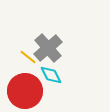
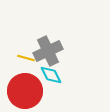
gray cross: moved 3 px down; rotated 16 degrees clockwise
yellow line: moved 2 px left, 1 px down; rotated 24 degrees counterclockwise
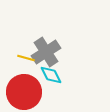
gray cross: moved 2 px left, 1 px down; rotated 8 degrees counterclockwise
red circle: moved 1 px left, 1 px down
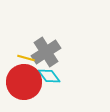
cyan diamond: moved 2 px left, 1 px down; rotated 10 degrees counterclockwise
red circle: moved 10 px up
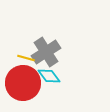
red circle: moved 1 px left, 1 px down
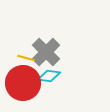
gray cross: rotated 12 degrees counterclockwise
cyan diamond: rotated 45 degrees counterclockwise
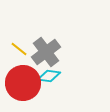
gray cross: rotated 8 degrees clockwise
yellow line: moved 7 px left, 9 px up; rotated 24 degrees clockwise
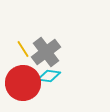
yellow line: moved 4 px right; rotated 18 degrees clockwise
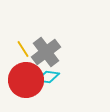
cyan diamond: moved 1 px left, 1 px down
red circle: moved 3 px right, 3 px up
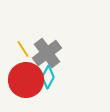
gray cross: moved 1 px right, 1 px down
cyan diamond: rotated 70 degrees counterclockwise
